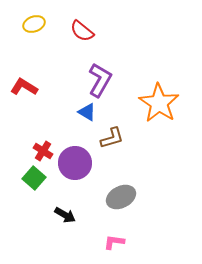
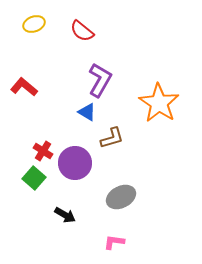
red L-shape: rotated 8 degrees clockwise
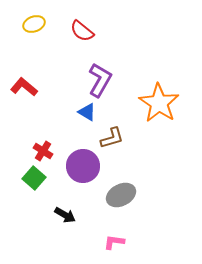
purple circle: moved 8 px right, 3 px down
gray ellipse: moved 2 px up
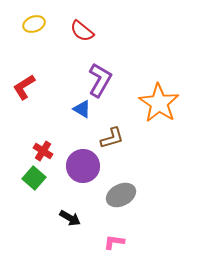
red L-shape: rotated 72 degrees counterclockwise
blue triangle: moved 5 px left, 3 px up
black arrow: moved 5 px right, 3 px down
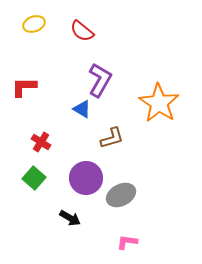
red L-shape: rotated 32 degrees clockwise
red cross: moved 2 px left, 9 px up
purple circle: moved 3 px right, 12 px down
pink L-shape: moved 13 px right
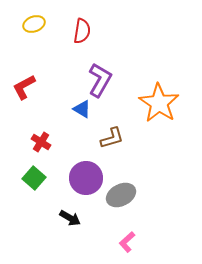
red semicircle: rotated 120 degrees counterclockwise
red L-shape: rotated 28 degrees counterclockwise
pink L-shape: rotated 50 degrees counterclockwise
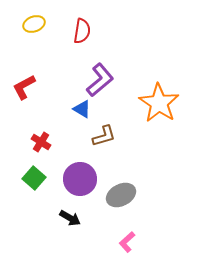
purple L-shape: rotated 20 degrees clockwise
brown L-shape: moved 8 px left, 2 px up
purple circle: moved 6 px left, 1 px down
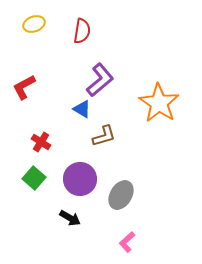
gray ellipse: rotated 32 degrees counterclockwise
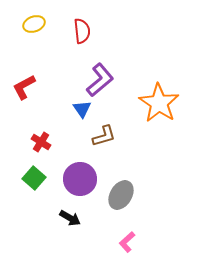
red semicircle: rotated 15 degrees counterclockwise
blue triangle: rotated 24 degrees clockwise
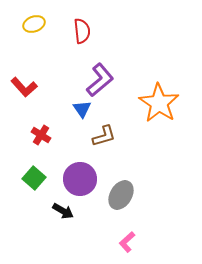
red L-shape: rotated 104 degrees counterclockwise
red cross: moved 7 px up
black arrow: moved 7 px left, 7 px up
